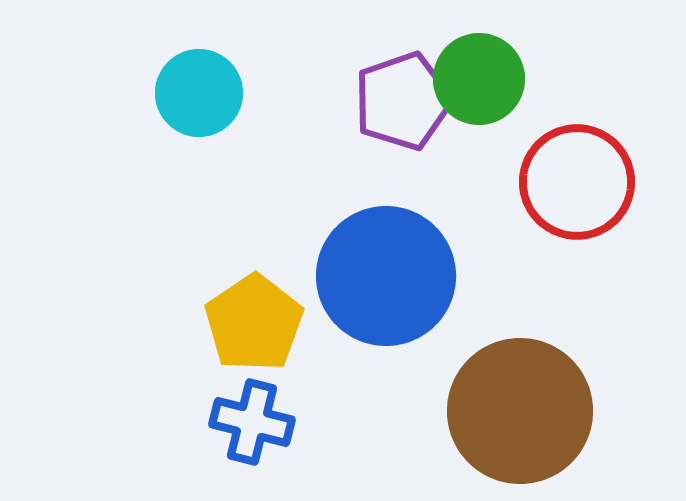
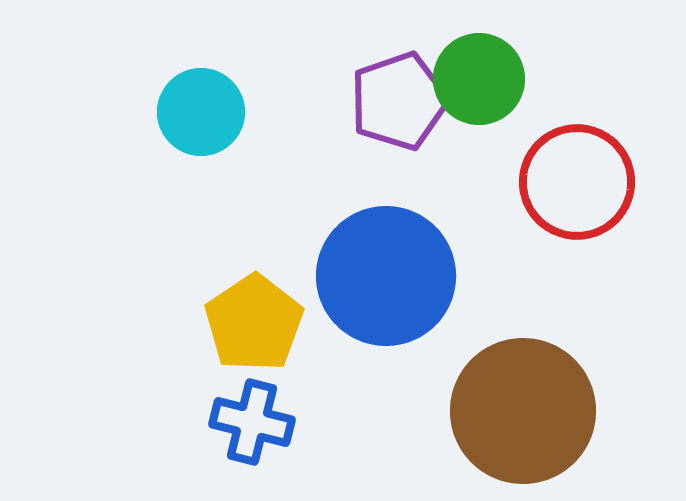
cyan circle: moved 2 px right, 19 px down
purple pentagon: moved 4 px left
brown circle: moved 3 px right
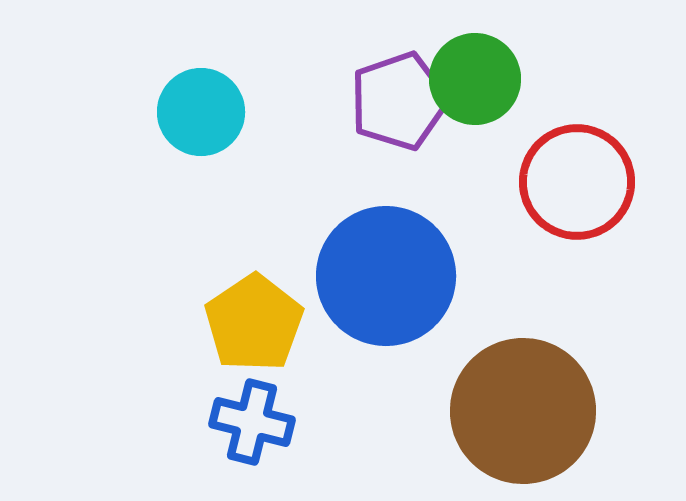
green circle: moved 4 px left
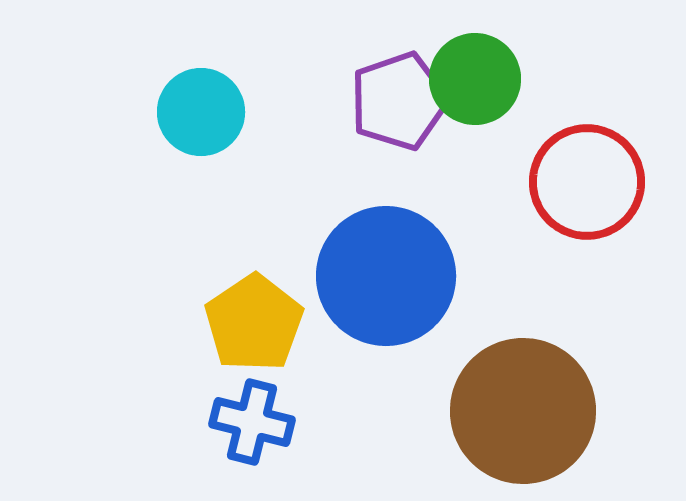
red circle: moved 10 px right
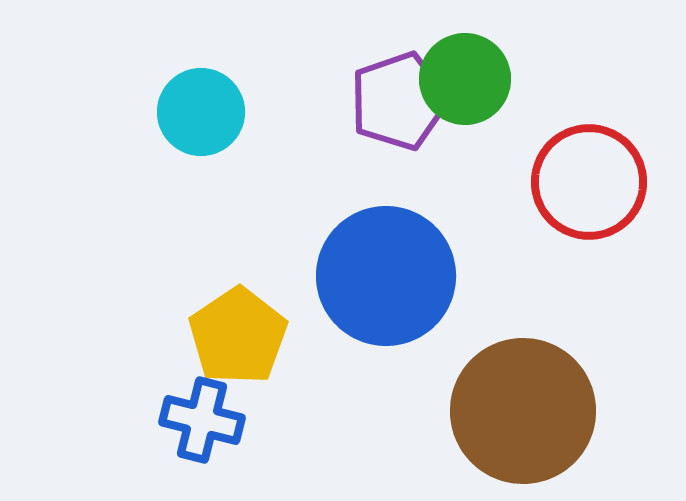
green circle: moved 10 px left
red circle: moved 2 px right
yellow pentagon: moved 16 px left, 13 px down
blue cross: moved 50 px left, 2 px up
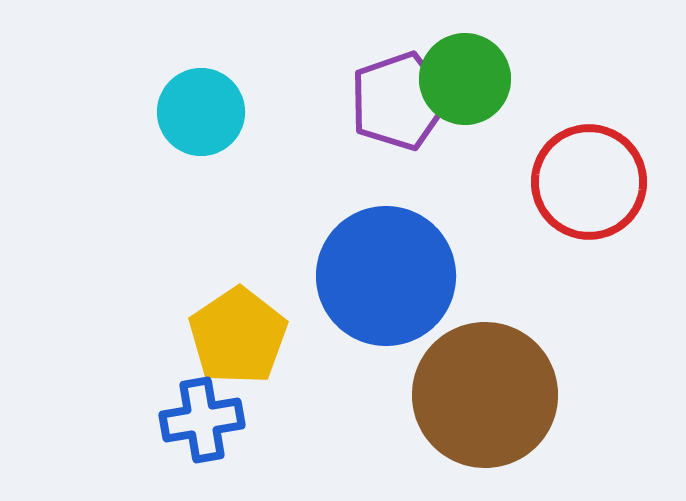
brown circle: moved 38 px left, 16 px up
blue cross: rotated 24 degrees counterclockwise
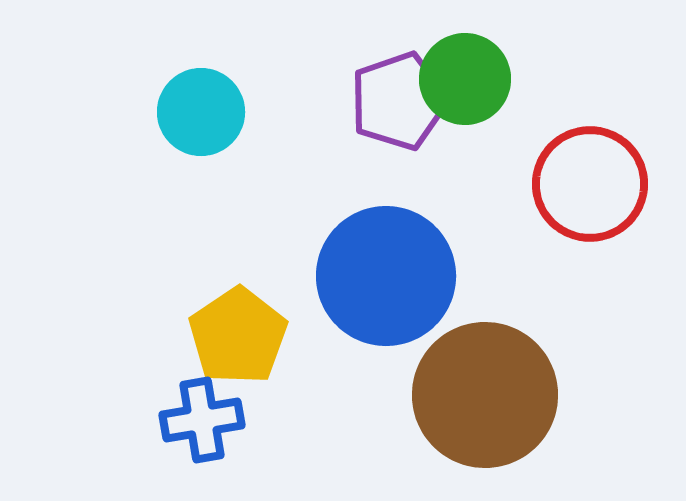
red circle: moved 1 px right, 2 px down
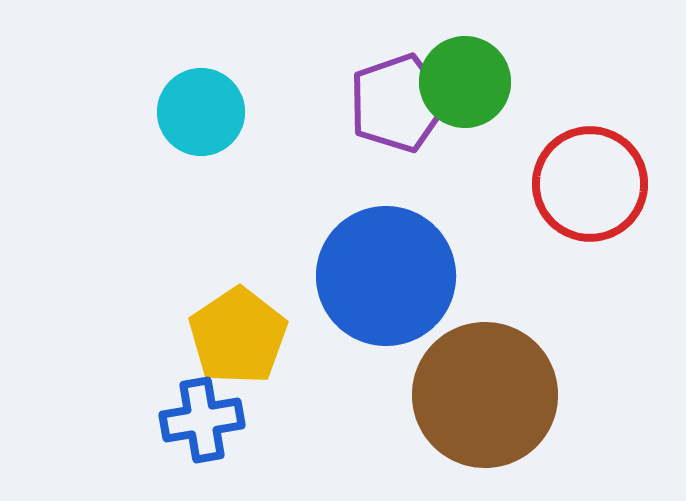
green circle: moved 3 px down
purple pentagon: moved 1 px left, 2 px down
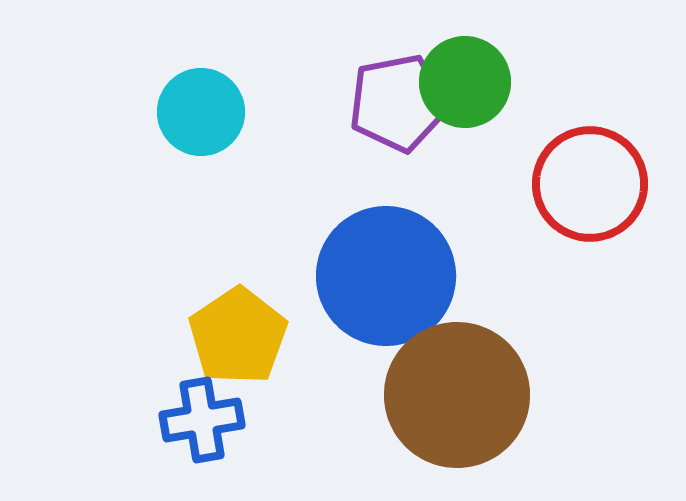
purple pentagon: rotated 8 degrees clockwise
brown circle: moved 28 px left
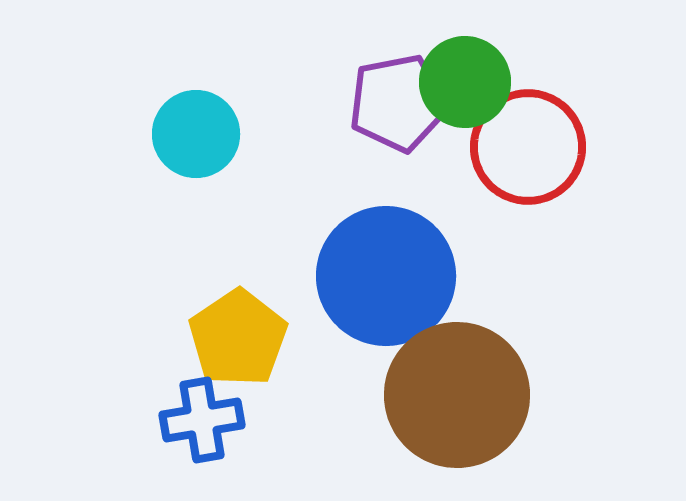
cyan circle: moved 5 px left, 22 px down
red circle: moved 62 px left, 37 px up
yellow pentagon: moved 2 px down
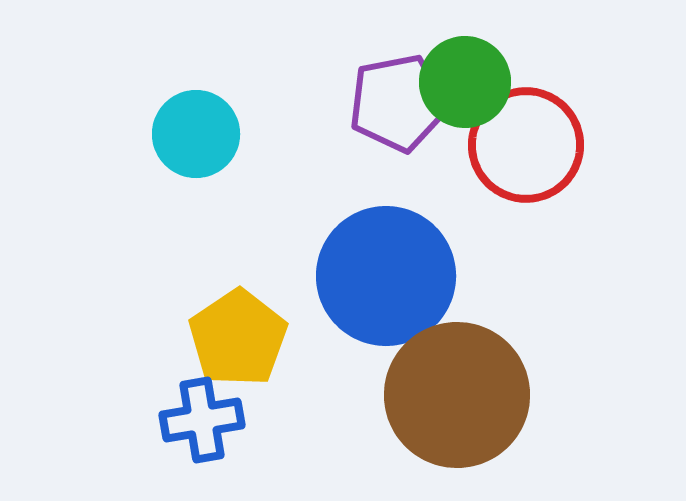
red circle: moved 2 px left, 2 px up
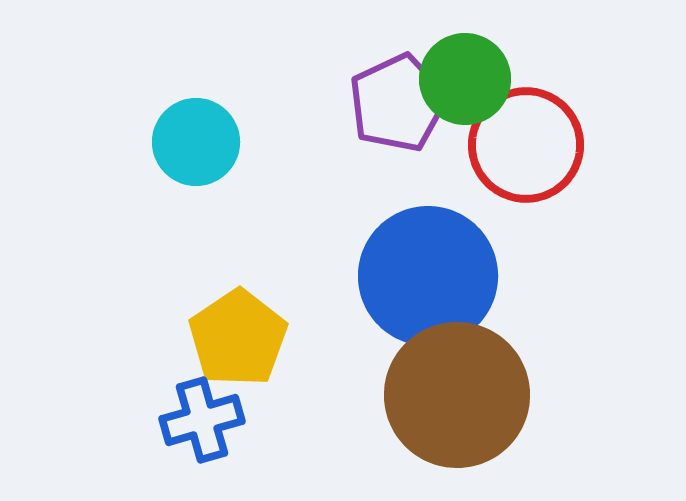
green circle: moved 3 px up
purple pentagon: rotated 14 degrees counterclockwise
cyan circle: moved 8 px down
blue circle: moved 42 px right
blue cross: rotated 6 degrees counterclockwise
